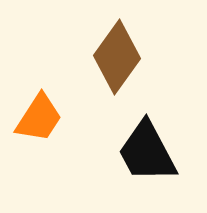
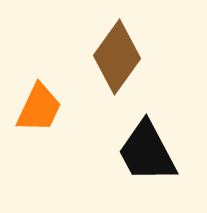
orange trapezoid: moved 10 px up; rotated 8 degrees counterclockwise
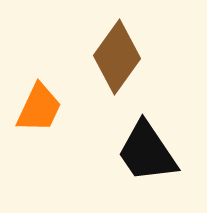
black trapezoid: rotated 6 degrees counterclockwise
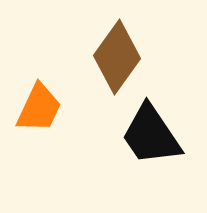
black trapezoid: moved 4 px right, 17 px up
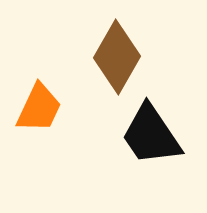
brown diamond: rotated 6 degrees counterclockwise
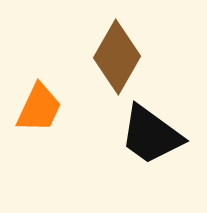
black trapezoid: rotated 20 degrees counterclockwise
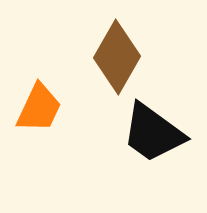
black trapezoid: moved 2 px right, 2 px up
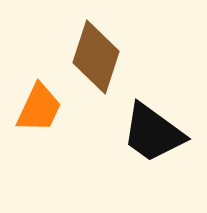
brown diamond: moved 21 px left; rotated 12 degrees counterclockwise
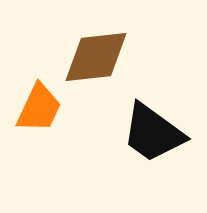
brown diamond: rotated 66 degrees clockwise
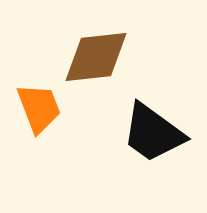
orange trapezoid: rotated 46 degrees counterclockwise
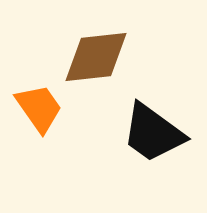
orange trapezoid: rotated 14 degrees counterclockwise
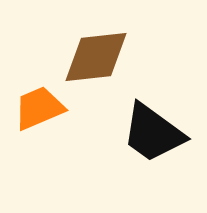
orange trapezoid: rotated 78 degrees counterclockwise
